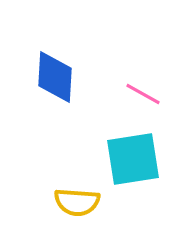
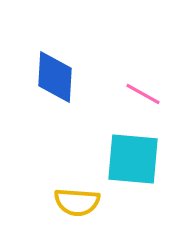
cyan square: rotated 14 degrees clockwise
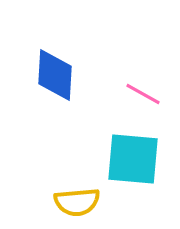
blue diamond: moved 2 px up
yellow semicircle: rotated 9 degrees counterclockwise
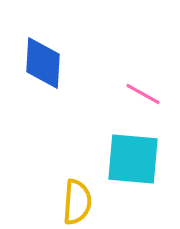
blue diamond: moved 12 px left, 12 px up
yellow semicircle: rotated 81 degrees counterclockwise
